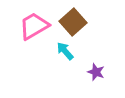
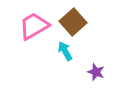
cyan arrow: rotated 12 degrees clockwise
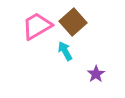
pink trapezoid: moved 3 px right
purple star: moved 2 px down; rotated 18 degrees clockwise
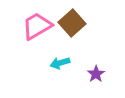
brown square: moved 1 px left, 1 px down
cyan arrow: moved 5 px left, 12 px down; rotated 78 degrees counterclockwise
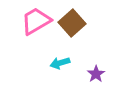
pink trapezoid: moved 1 px left, 5 px up
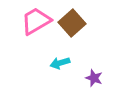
purple star: moved 2 px left, 4 px down; rotated 18 degrees counterclockwise
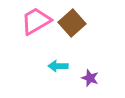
cyan arrow: moved 2 px left, 3 px down; rotated 18 degrees clockwise
purple star: moved 4 px left
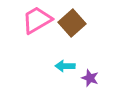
pink trapezoid: moved 1 px right, 1 px up
cyan arrow: moved 7 px right
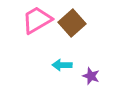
cyan arrow: moved 3 px left, 1 px up
purple star: moved 1 px right, 2 px up
